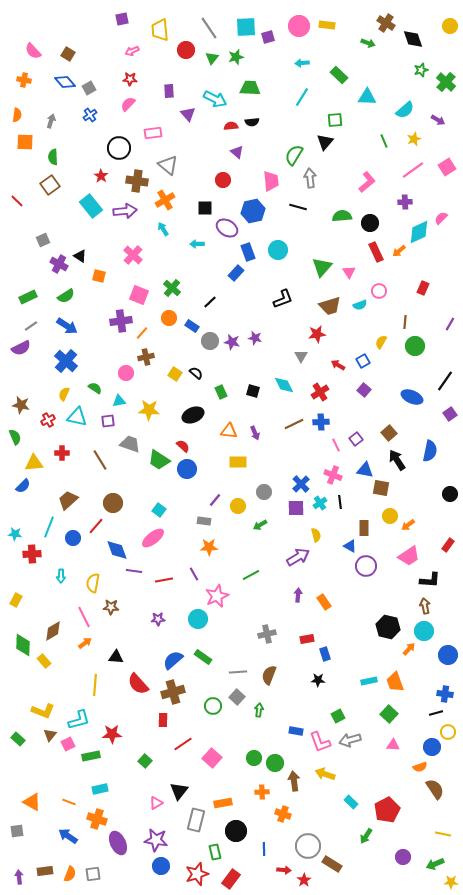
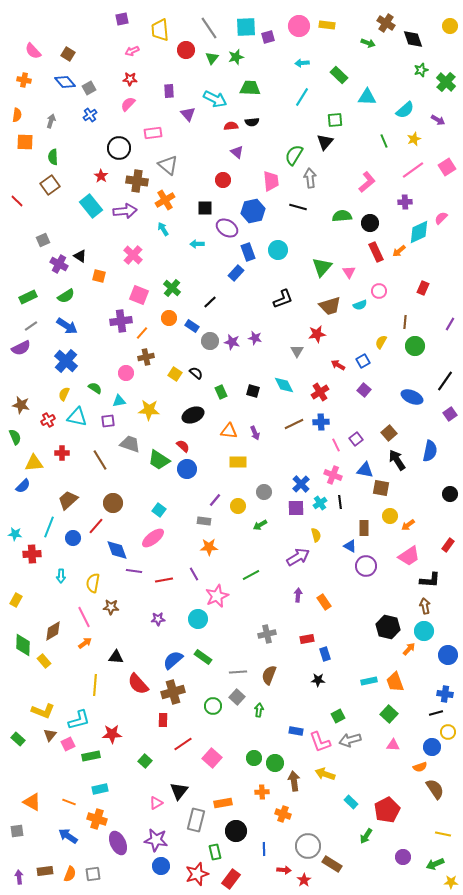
gray triangle at (301, 356): moved 4 px left, 5 px up
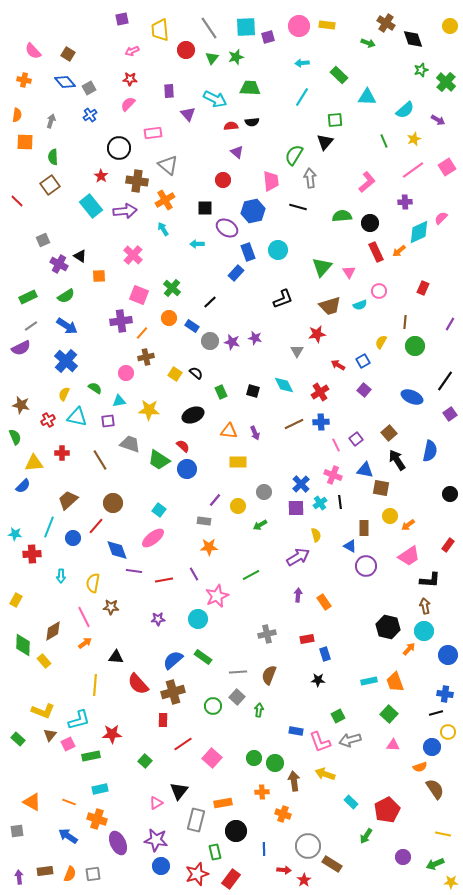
orange square at (99, 276): rotated 16 degrees counterclockwise
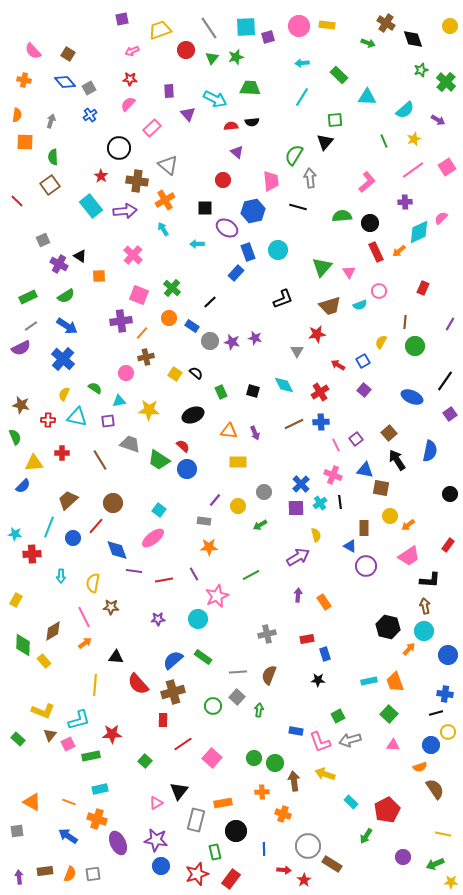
yellow trapezoid at (160, 30): rotated 75 degrees clockwise
pink rectangle at (153, 133): moved 1 px left, 5 px up; rotated 36 degrees counterclockwise
blue cross at (66, 361): moved 3 px left, 2 px up
red cross at (48, 420): rotated 32 degrees clockwise
blue circle at (432, 747): moved 1 px left, 2 px up
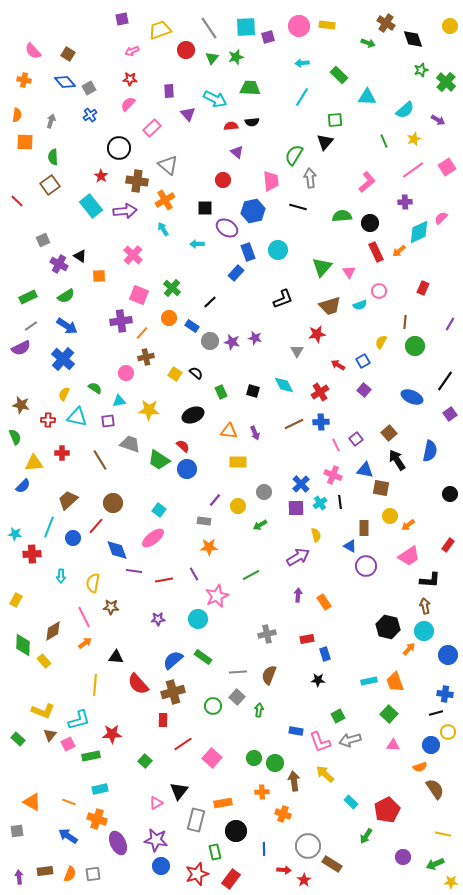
yellow arrow at (325, 774): rotated 24 degrees clockwise
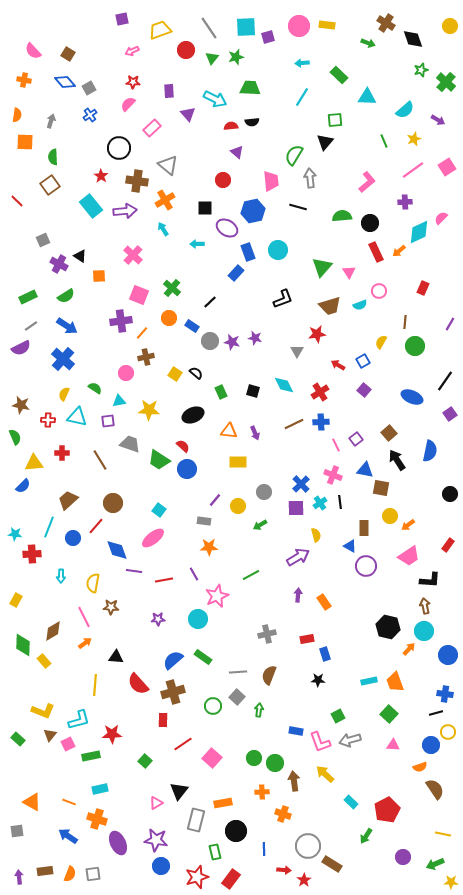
red star at (130, 79): moved 3 px right, 3 px down
red star at (197, 874): moved 3 px down
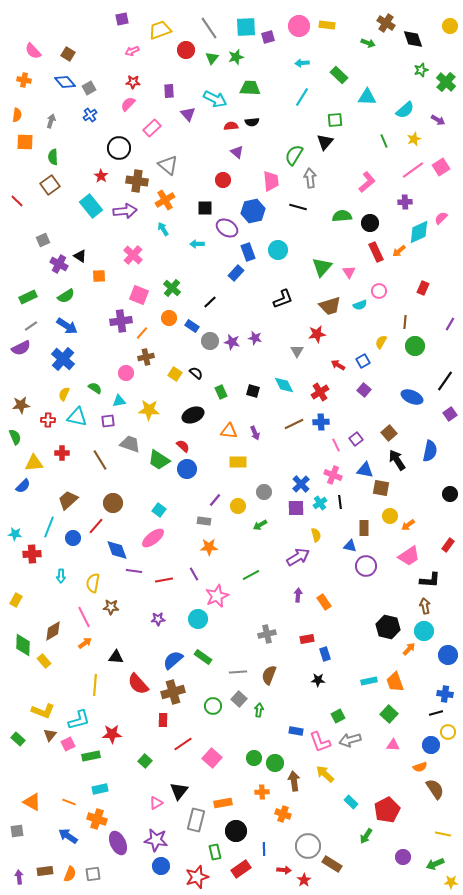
pink square at (447, 167): moved 6 px left
brown star at (21, 405): rotated 18 degrees counterclockwise
blue triangle at (350, 546): rotated 16 degrees counterclockwise
gray square at (237, 697): moved 2 px right, 2 px down
red rectangle at (231, 879): moved 10 px right, 10 px up; rotated 18 degrees clockwise
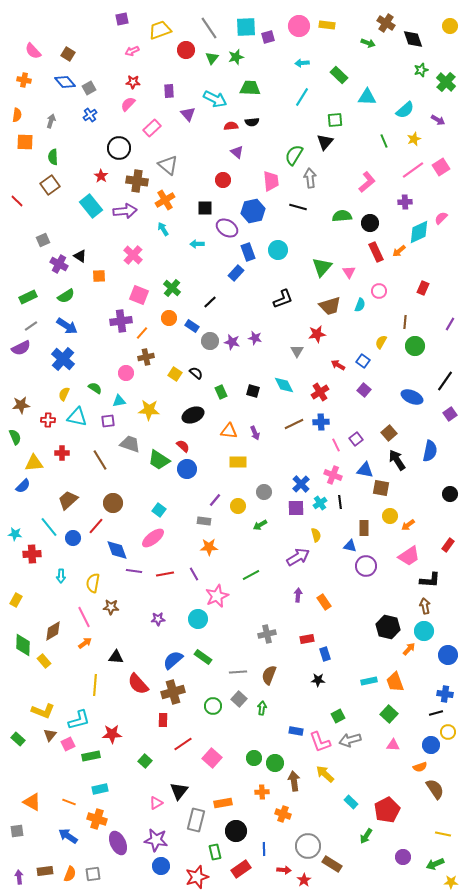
cyan semicircle at (360, 305): rotated 48 degrees counterclockwise
blue square at (363, 361): rotated 24 degrees counterclockwise
cyan line at (49, 527): rotated 60 degrees counterclockwise
red line at (164, 580): moved 1 px right, 6 px up
green arrow at (259, 710): moved 3 px right, 2 px up
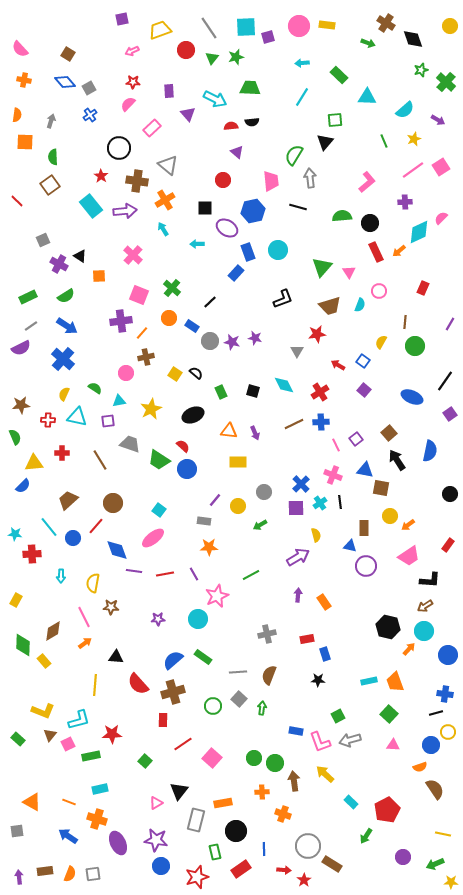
pink semicircle at (33, 51): moved 13 px left, 2 px up
yellow star at (149, 410): moved 2 px right, 1 px up; rotated 30 degrees counterclockwise
brown arrow at (425, 606): rotated 112 degrees counterclockwise
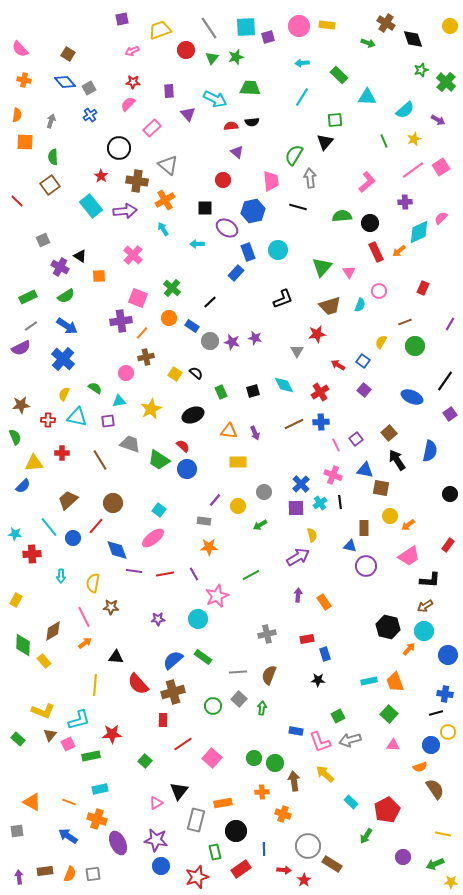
purple cross at (59, 264): moved 1 px right, 3 px down
pink square at (139, 295): moved 1 px left, 3 px down
brown line at (405, 322): rotated 64 degrees clockwise
black square at (253, 391): rotated 32 degrees counterclockwise
yellow semicircle at (316, 535): moved 4 px left
